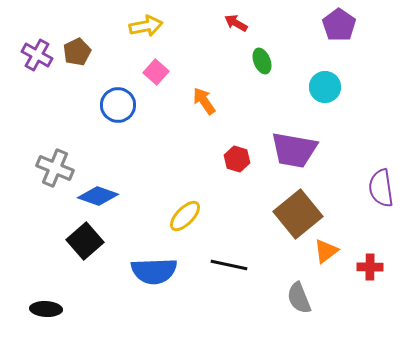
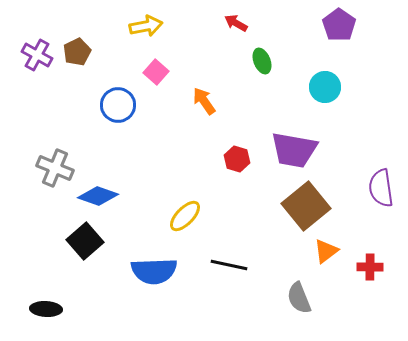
brown square: moved 8 px right, 8 px up
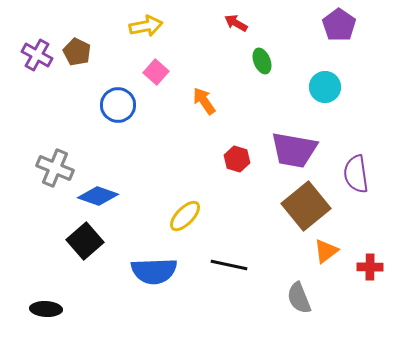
brown pentagon: rotated 20 degrees counterclockwise
purple semicircle: moved 25 px left, 14 px up
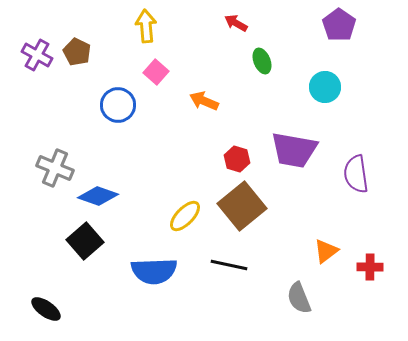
yellow arrow: rotated 84 degrees counterclockwise
orange arrow: rotated 32 degrees counterclockwise
brown square: moved 64 px left
black ellipse: rotated 32 degrees clockwise
